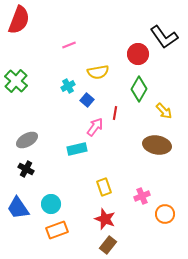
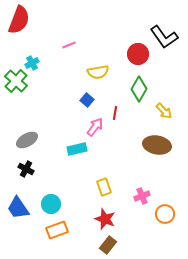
cyan cross: moved 36 px left, 23 px up
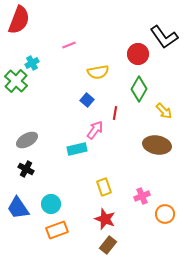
pink arrow: moved 3 px down
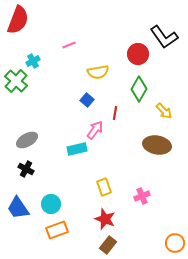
red semicircle: moved 1 px left
cyan cross: moved 1 px right, 2 px up
orange circle: moved 10 px right, 29 px down
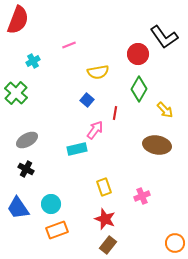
green cross: moved 12 px down
yellow arrow: moved 1 px right, 1 px up
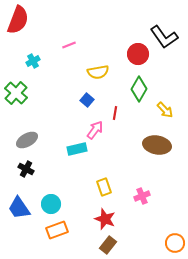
blue trapezoid: moved 1 px right
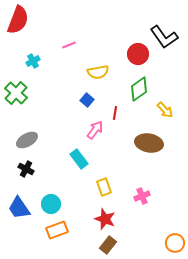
green diamond: rotated 25 degrees clockwise
brown ellipse: moved 8 px left, 2 px up
cyan rectangle: moved 2 px right, 10 px down; rotated 66 degrees clockwise
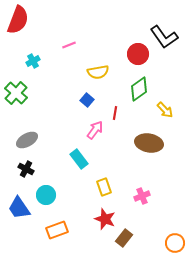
cyan circle: moved 5 px left, 9 px up
brown rectangle: moved 16 px right, 7 px up
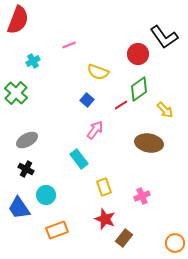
yellow semicircle: rotated 30 degrees clockwise
red line: moved 6 px right, 8 px up; rotated 48 degrees clockwise
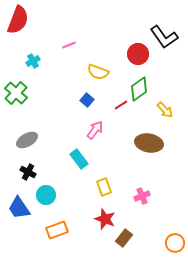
black cross: moved 2 px right, 3 px down
